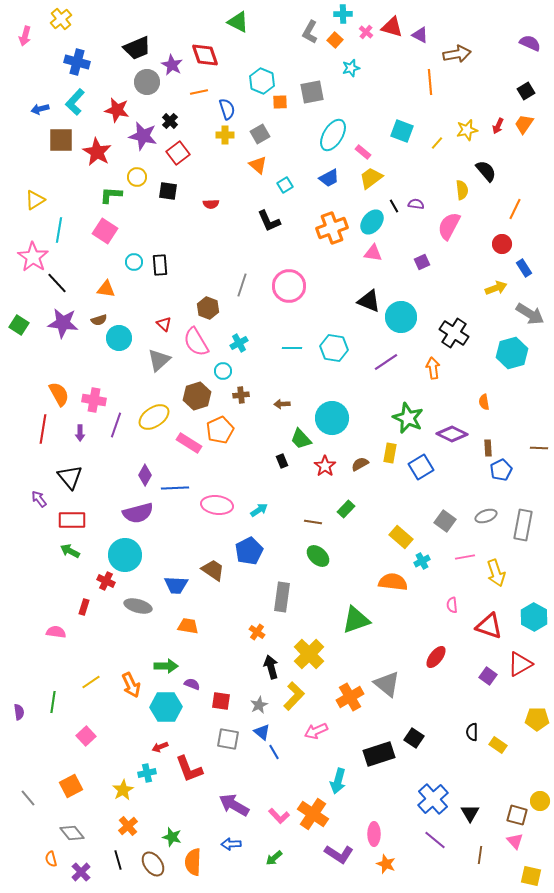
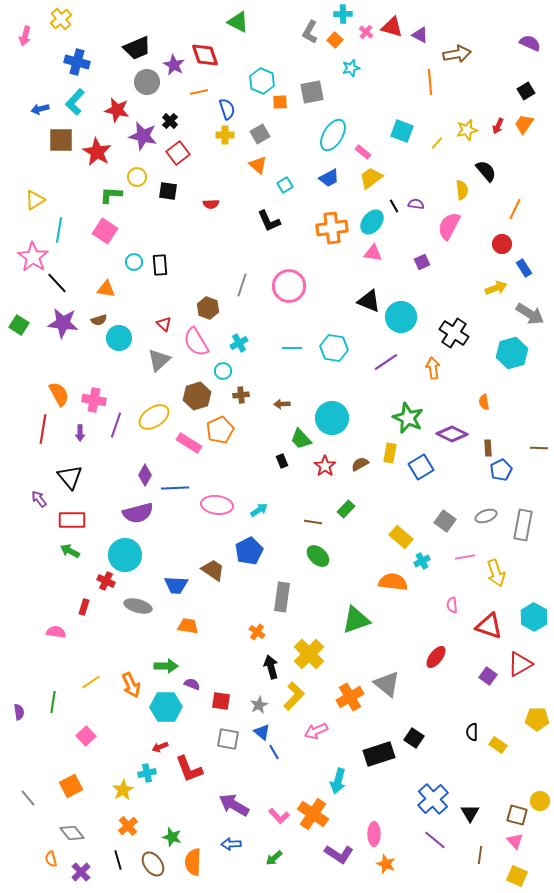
purple star at (172, 65): moved 2 px right
orange cross at (332, 228): rotated 12 degrees clockwise
yellow square at (531, 876): moved 14 px left; rotated 10 degrees clockwise
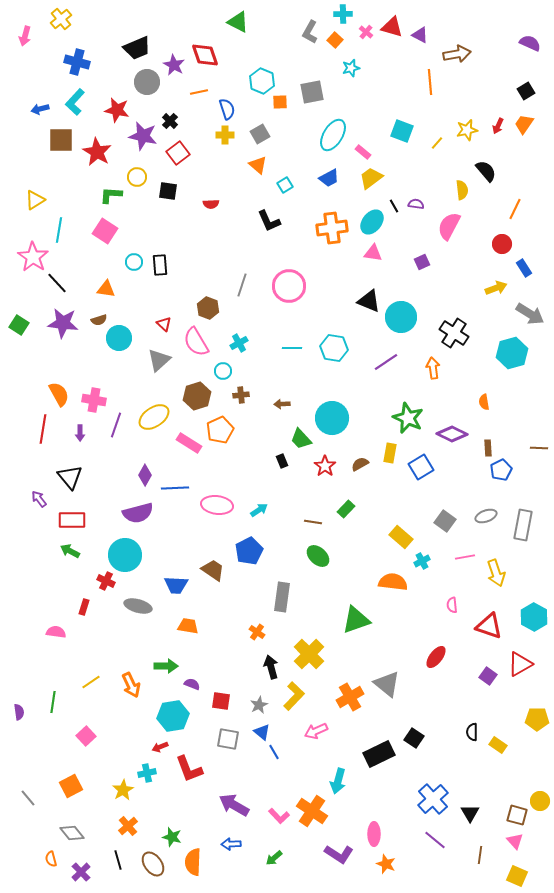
cyan hexagon at (166, 707): moved 7 px right, 9 px down; rotated 8 degrees counterclockwise
black rectangle at (379, 754): rotated 8 degrees counterclockwise
orange cross at (313, 814): moved 1 px left, 3 px up
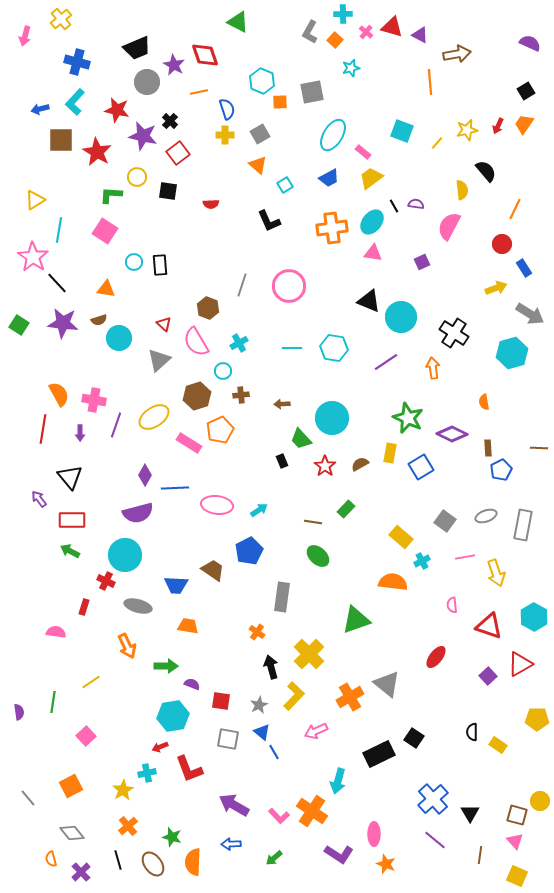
purple square at (488, 676): rotated 12 degrees clockwise
orange arrow at (131, 685): moved 4 px left, 39 px up
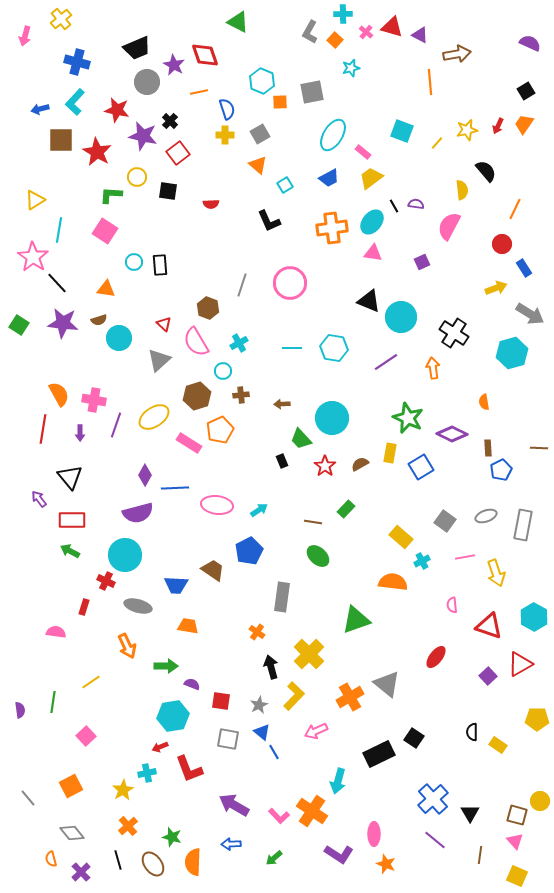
pink circle at (289, 286): moved 1 px right, 3 px up
purple semicircle at (19, 712): moved 1 px right, 2 px up
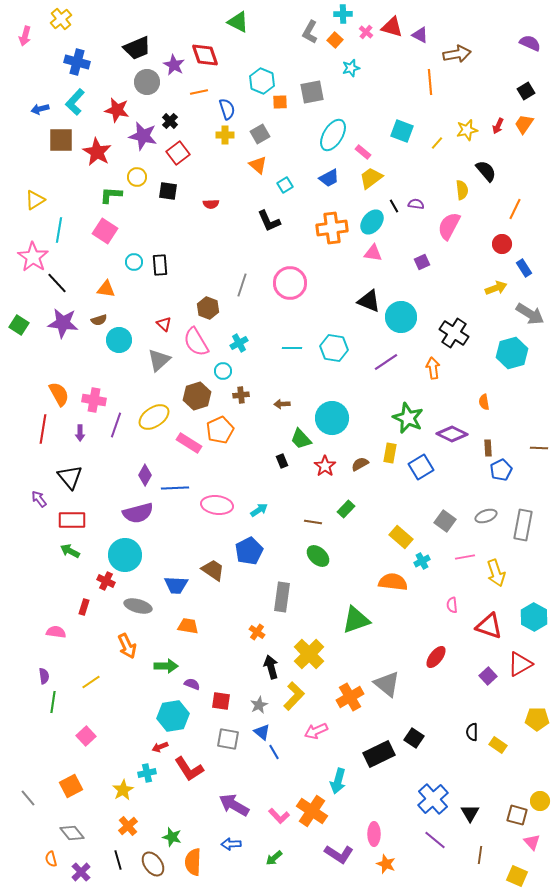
cyan circle at (119, 338): moved 2 px down
purple semicircle at (20, 710): moved 24 px right, 34 px up
red L-shape at (189, 769): rotated 12 degrees counterclockwise
pink triangle at (515, 841): moved 17 px right, 1 px down
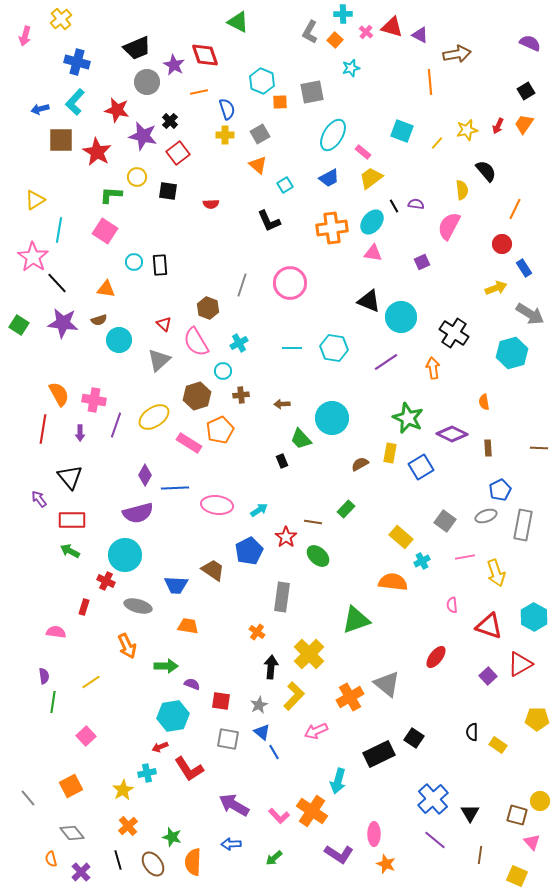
red star at (325, 466): moved 39 px left, 71 px down
blue pentagon at (501, 470): moved 1 px left, 20 px down
black arrow at (271, 667): rotated 20 degrees clockwise
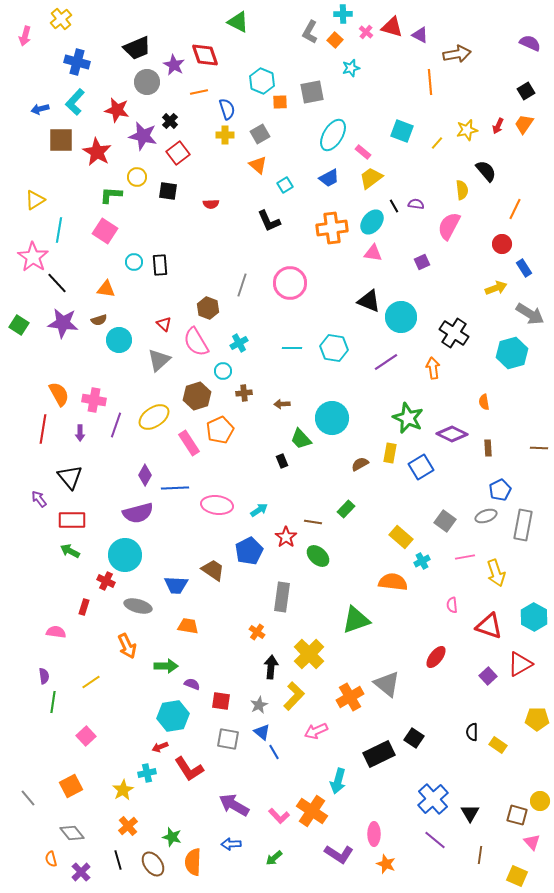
brown cross at (241, 395): moved 3 px right, 2 px up
pink rectangle at (189, 443): rotated 25 degrees clockwise
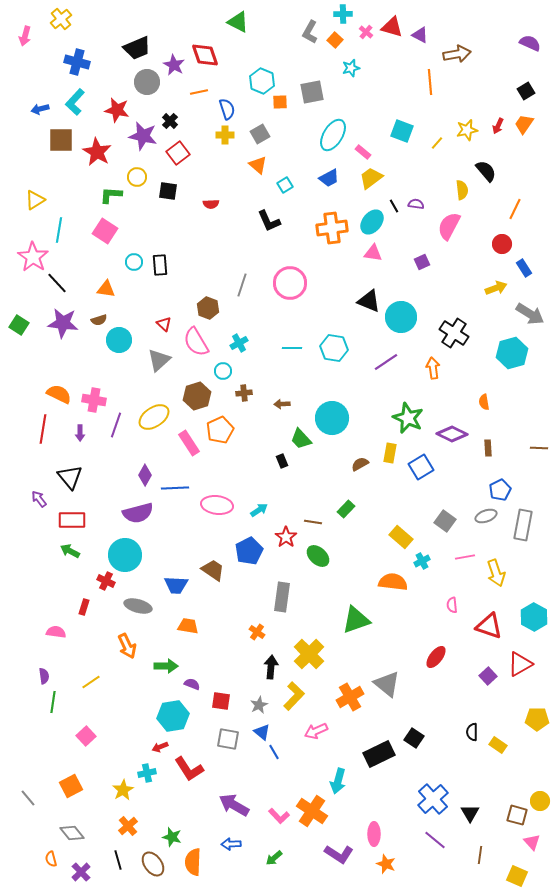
orange semicircle at (59, 394): rotated 35 degrees counterclockwise
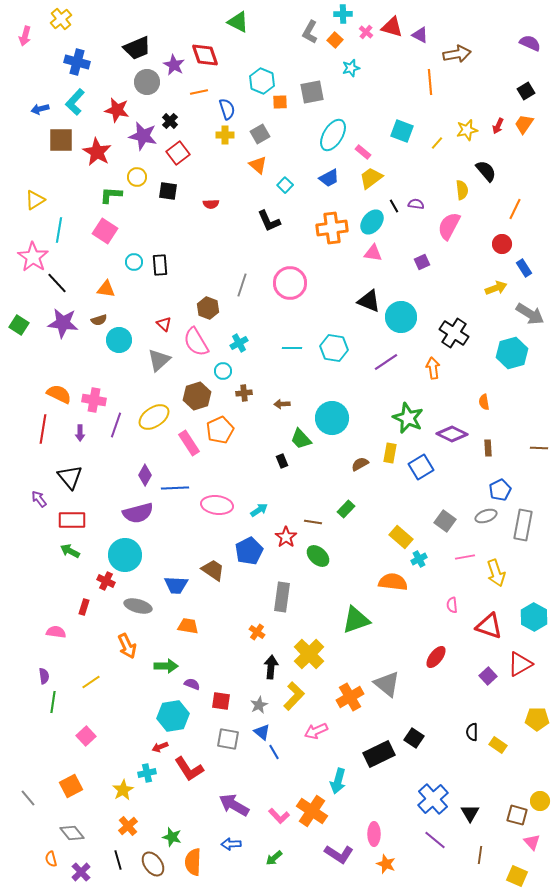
cyan square at (285, 185): rotated 14 degrees counterclockwise
cyan cross at (422, 561): moved 3 px left, 2 px up
